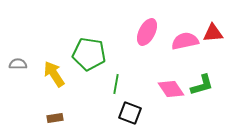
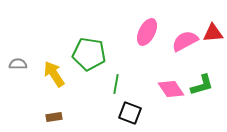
pink semicircle: rotated 16 degrees counterclockwise
brown rectangle: moved 1 px left, 1 px up
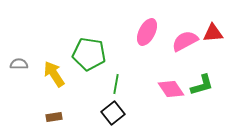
gray semicircle: moved 1 px right
black square: moved 17 px left; rotated 30 degrees clockwise
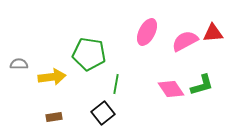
yellow arrow: moved 2 px left, 3 px down; rotated 116 degrees clockwise
black square: moved 10 px left
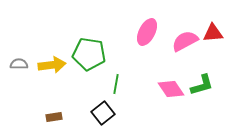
yellow arrow: moved 12 px up
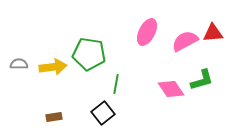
yellow arrow: moved 1 px right, 2 px down
green L-shape: moved 5 px up
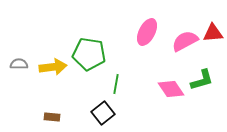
brown rectangle: moved 2 px left; rotated 14 degrees clockwise
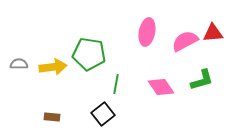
pink ellipse: rotated 16 degrees counterclockwise
pink diamond: moved 10 px left, 2 px up
black square: moved 1 px down
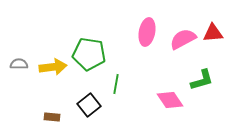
pink semicircle: moved 2 px left, 2 px up
pink diamond: moved 9 px right, 13 px down
black square: moved 14 px left, 9 px up
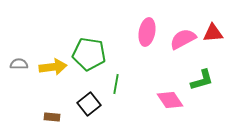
black square: moved 1 px up
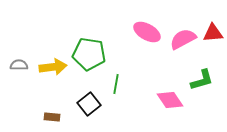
pink ellipse: rotated 72 degrees counterclockwise
gray semicircle: moved 1 px down
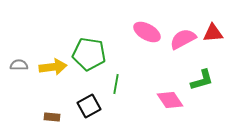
black square: moved 2 px down; rotated 10 degrees clockwise
